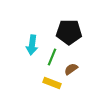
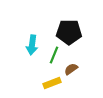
green line: moved 2 px right, 2 px up
yellow rectangle: rotated 42 degrees counterclockwise
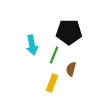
cyan arrow: rotated 18 degrees counterclockwise
brown semicircle: rotated 40 degrees counterclockwise
yellow rectangle: rotated 48 degrees counterclockwise
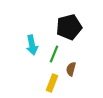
black pentagon: moved 5 px up; rotated 15 degrees counterclockwise
green line: moved 1 px up
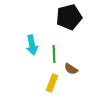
black pentagon: moved 10 px up
green line: rotated 24 degrees counterclockwise
brown semicircle: rotated 72 degrees counterclockwise
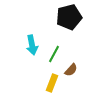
green line: rotated 30 degrees clockwise
brown semicircle: moved 1 px down; rotated 80 degrees counterclockwise
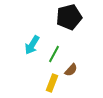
cyan arrow: rotated 42 degrees clockwise
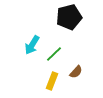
green line: rotated 18 degrees clockwise
brown semicircle: moved 5 px right, 2 px down
yellow rectangle: moved 2 px up
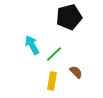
cyan arrow: rotated 120 degrees clockwise
brown semicircle: rotated 88 degrees counterclockwise
yellow rectangle: rotated 12 degrees counterclockwise
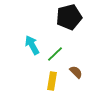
green line: moved 1 px right
